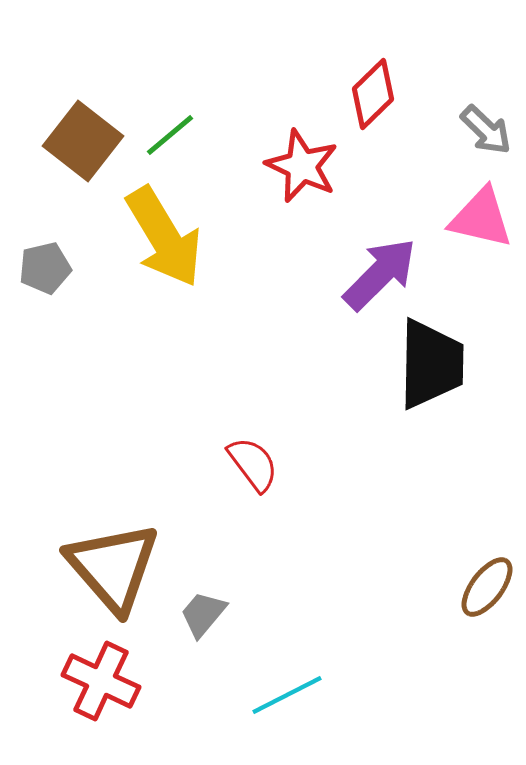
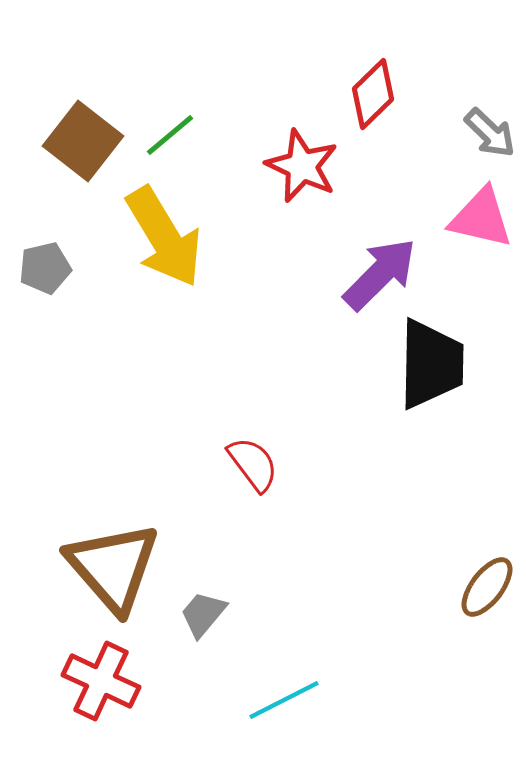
gray arrow: moved 4 px right, 3 px down
cyan line: moved 3 px left, 5 px down
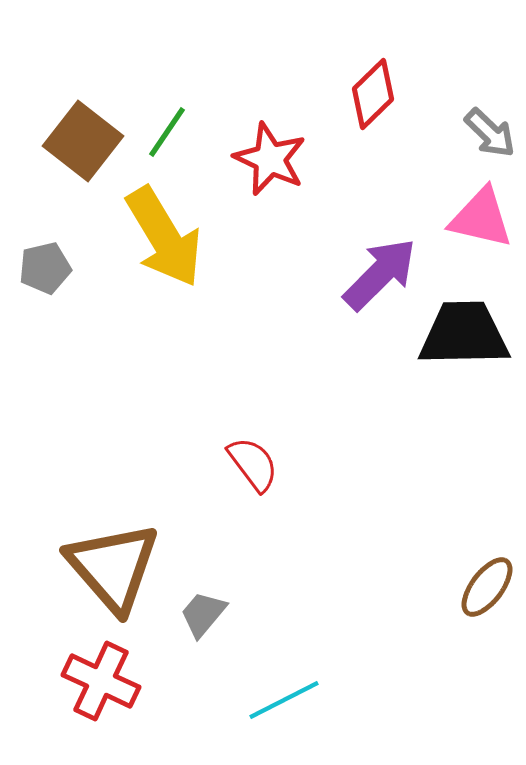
green line: moved 3 px left, 3 px up; rotated 16 degrees counterclockwise
red star: moved 32 px left, 7 px up
black trapezoid: moved 33 px right, 30 px up; rotated 92 degrees counterclockwise
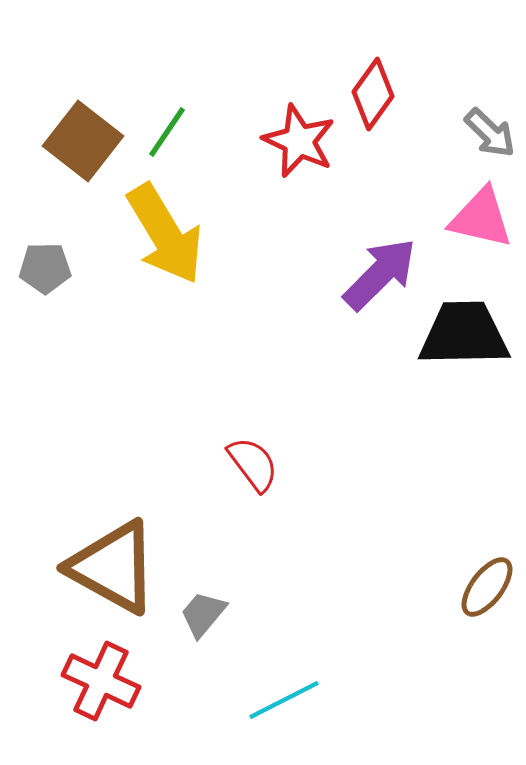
red diamond: rotated 10 degrees counterclockwise
red star: moved 29 px right, 18 px up
yellow arrow: moved 1 px right, 3 px up
gray pentagon: rotated 12 degrees clockwise
brown triangle: rotated 20 degrees counterclockwise
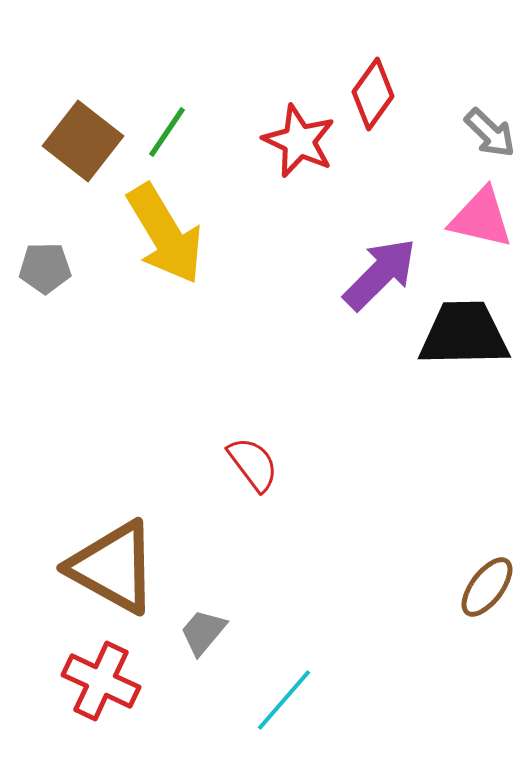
gray trapezoid: moved 18 px down
cyan line: rotated 22 degrees counterclockwise
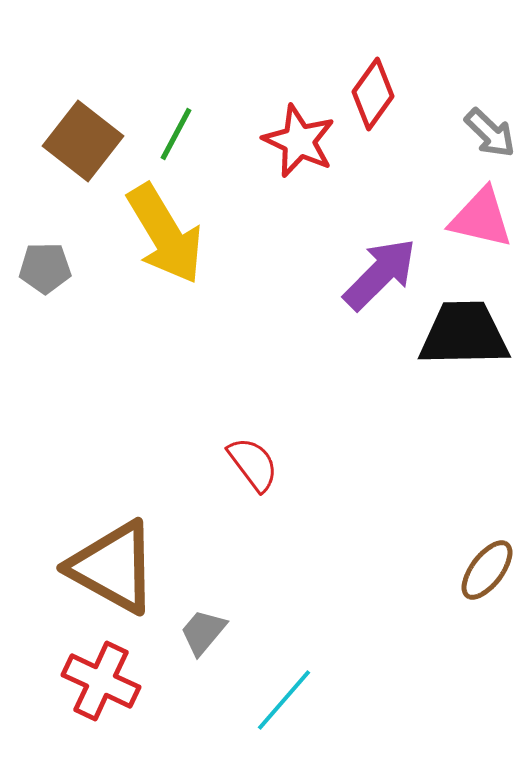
green line: moved 9 px right, 2 px down; rotated 6 degrees counterclockwise
brown ellipse: moved 17 px up
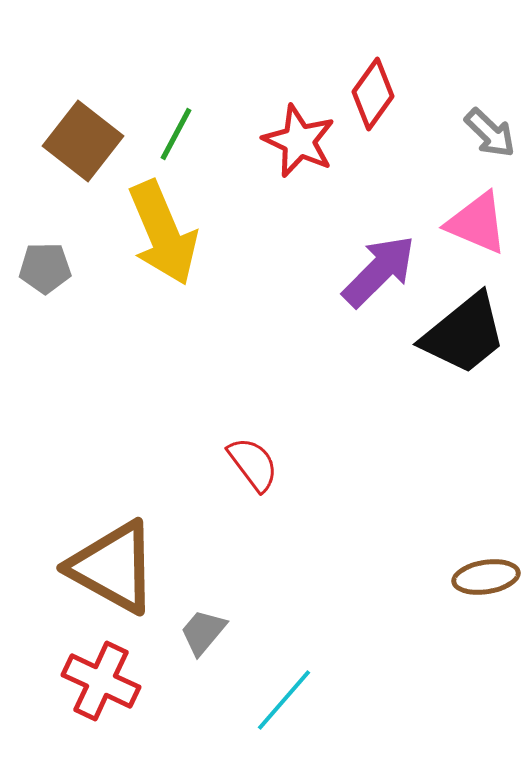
pink triangle: moved 4 px left, 5 px down; rotated 10 degrees clockwise
yellow arrow: moved 2 px left, 1 px up; rotated 8 degrees clockwise
purple arrow: moved 1 px left, 3 px up
black trapezoid: rotated 142 degrees clockwise
brown ellipse: moved 1 px left, 7 px down; rotated 44 degrees clockwise
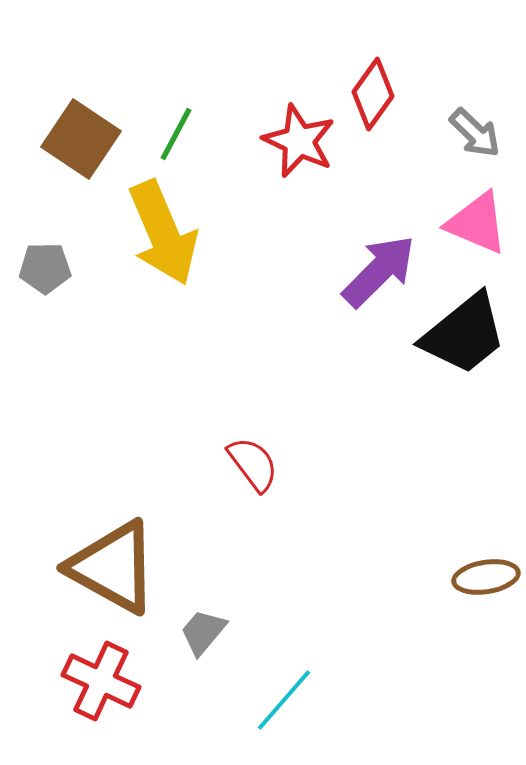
gray arrow: moved 15 px left
brown square: moved 2 px left, 2 px up; rotated 4 degrees counterclockwise
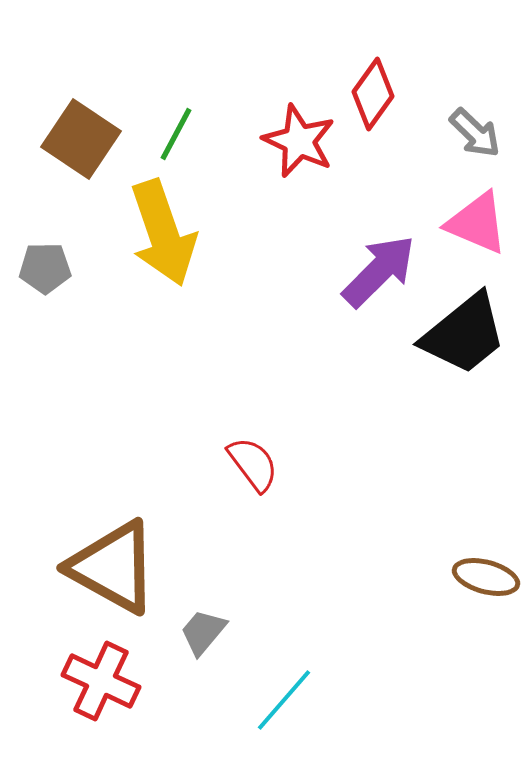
yellow arrow: rotated 4 degrees clockwise
brown ellipse: rotated 24 degrees clockwise
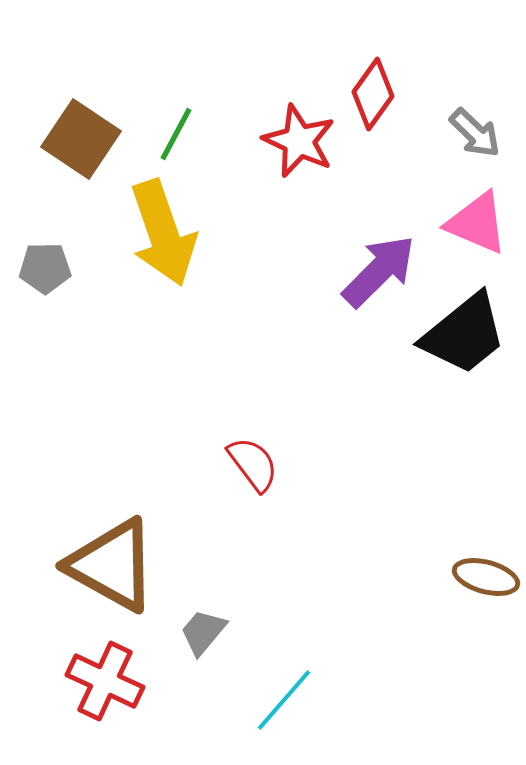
brown triangle: moved 1 px left, 2 px up
red cross: moved 4 px right
